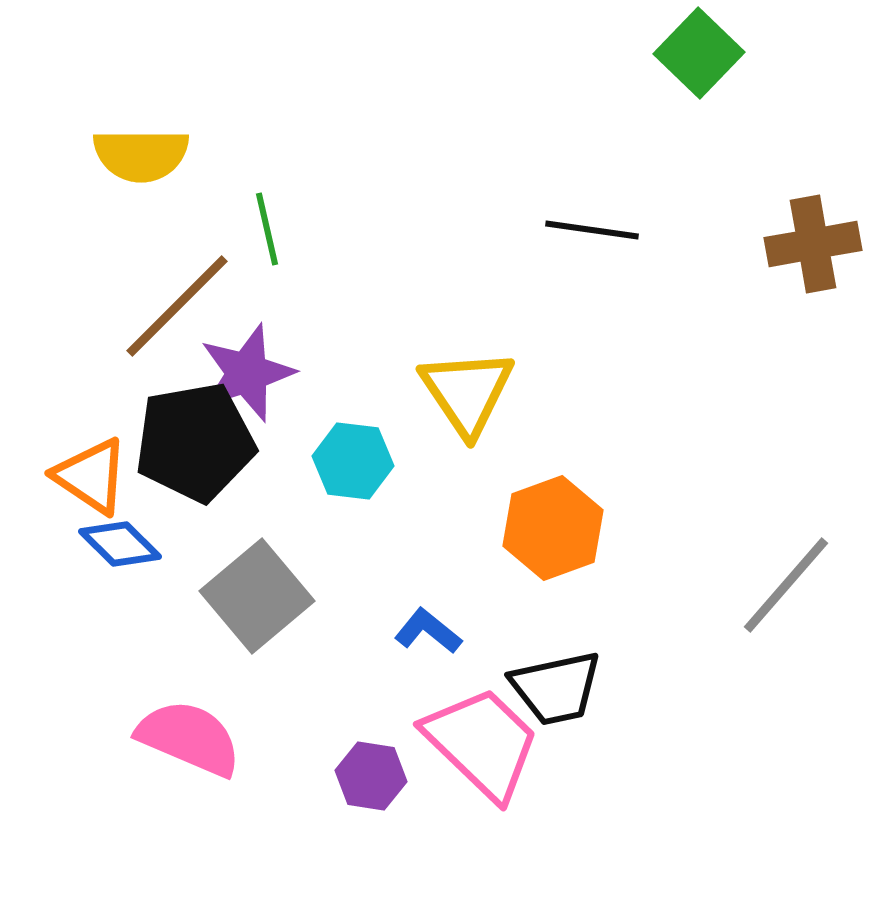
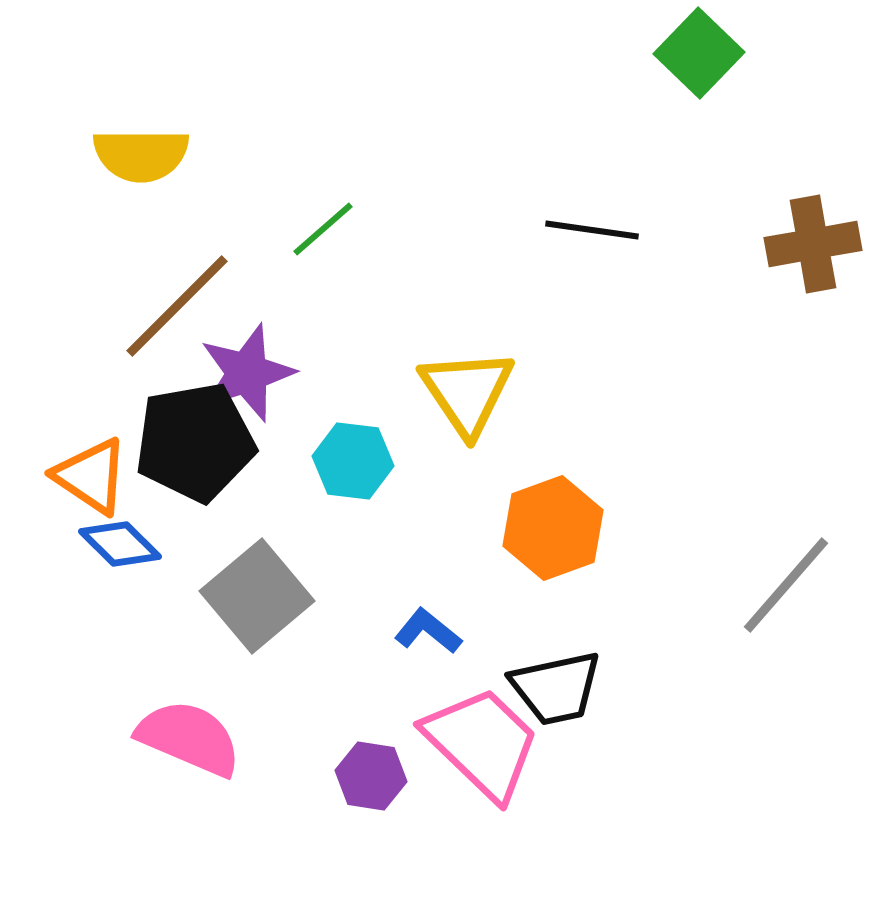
green line: moved 56 px right; rotated 62 degrees clockwise
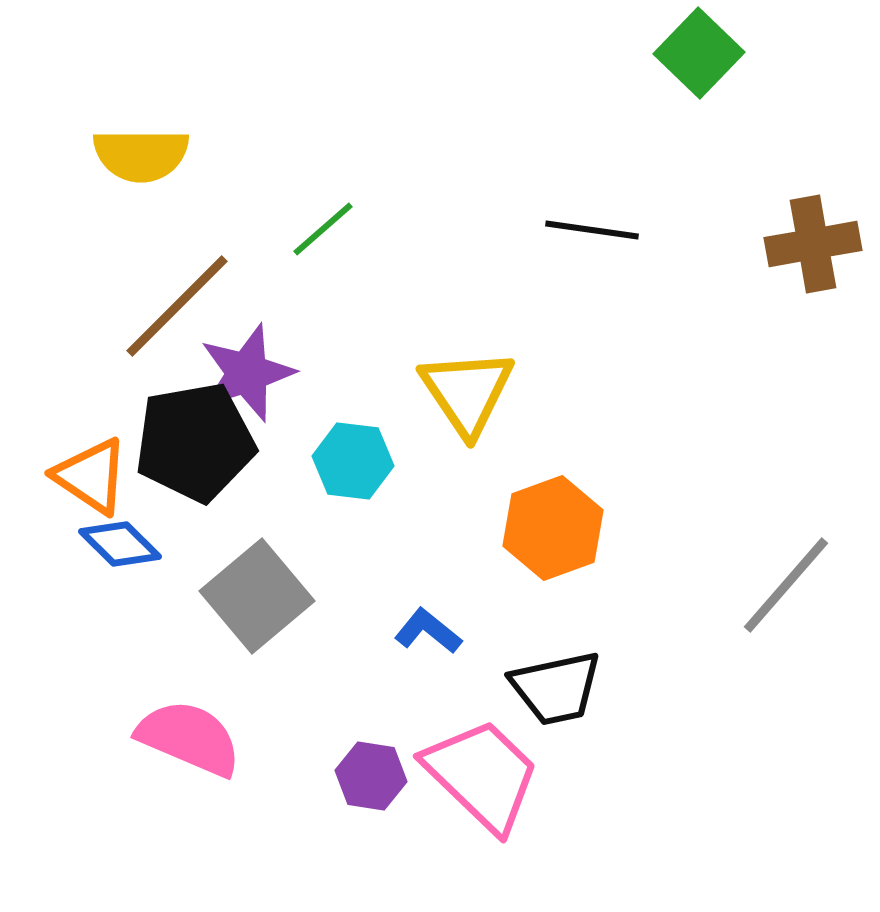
pink trapezoid: moved 32 px down
